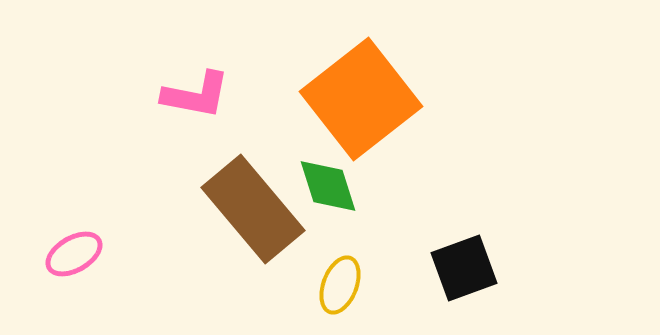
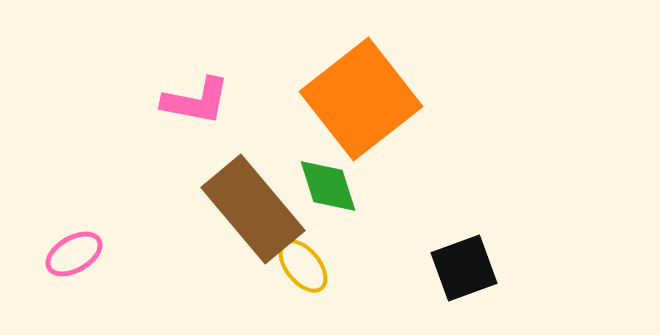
pink L-shape: moved 6 px down
yellow ellipse: moved 37 px left, 19 px up; rotated 60 degrees counterclockwise
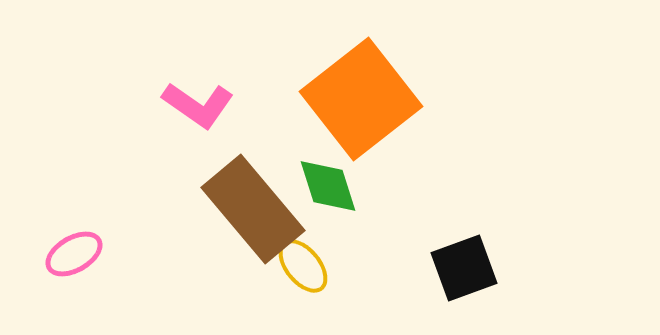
pink L-shape: moved 2 px right, 4 px down; rotated 24 degrees clockwise
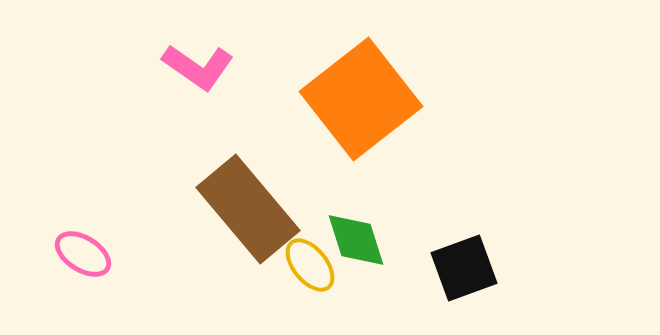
pink L-shape: moved 38 px up
green diamond: moved 28 px right, 54 px down
brown rectangle: moved 5 px left
pink ellipse: moved 9 px right; rotated 62 degrees clockwise
yellow ellipse: moved 7 px right, 1 px up
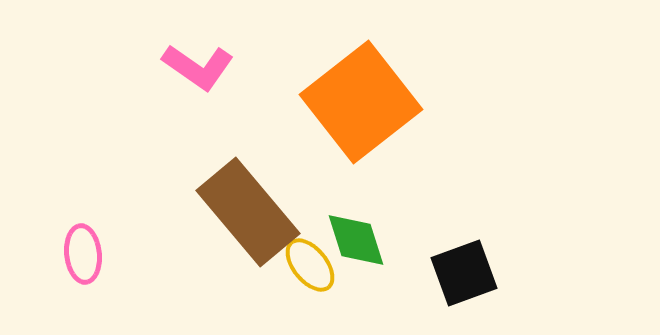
orange square: moved 3 px down
brown rectangle: moved 3 px down
pink ellipse: rotated 52 degrees clockwise
black square: moved 5 px down
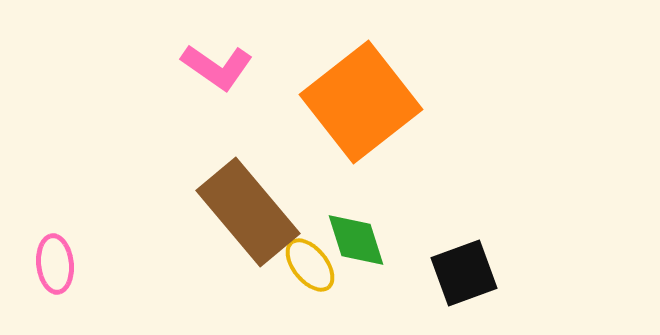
pink L-shape: moved 19 px right
pink ellipse: moved 28 px left, 10 px down
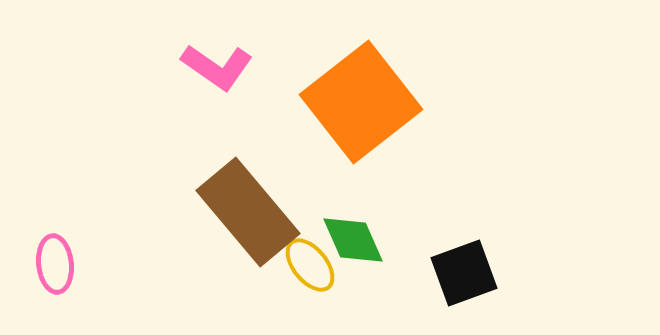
green diamond: moved 3 px left; rotated 6 degrees counterclockwise
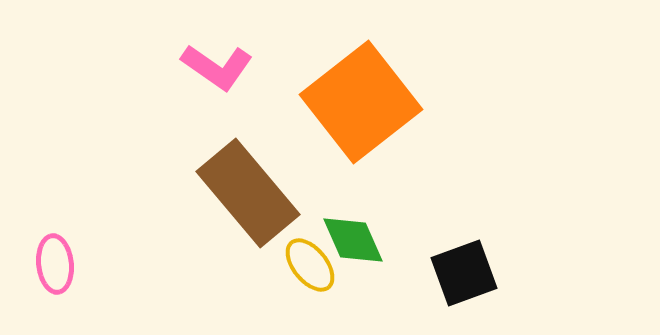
brown rectangle: moved 19 px up
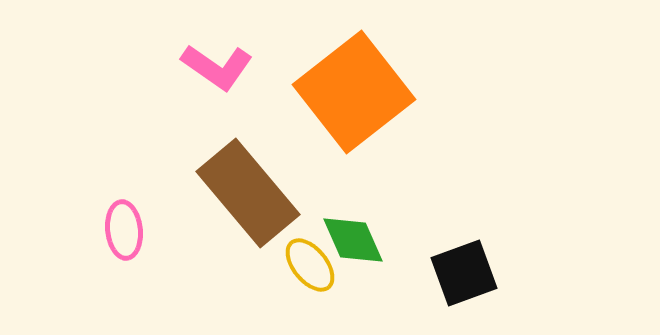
orange square: moved 7 px left, 10 px up
pink ellipse: moved 69 px right, 34 px up
